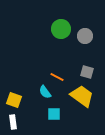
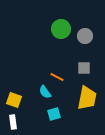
gray square: moved 3 px left, 4 px up; rotated 16 degrees counterclockwise
yellow trapezoid: moved 5 px right, 2 px down; rotated 65 degrees clockwise
cyan square: rotated 16 degrees counterclockwise
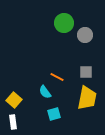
green circle: moved 3 px right, 6 px up
gray circle: moved 1 px up
gray square: moved 2 px right, 4 px down
yellow square: rotated 21 degrees clockwise
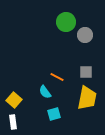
green circle: moved 2 px right, 1 px up
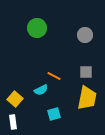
green circle: moved 29 px left, 6 px down
orange line: moved 3 px left, 1 px up
cyan semicircle: moved 4 px left, 2 px up; rotated 80 degrees counterclockwise
yellow square: moved 1 px right, 1 px up
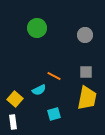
cyan semicircle: moved 2 px left
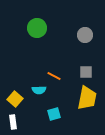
cyan semicircle: rotated 24 degrees clockwise
